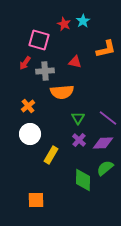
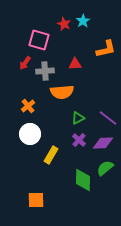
red triangle: moved 2 px down; rotated 16 degrees counterclockwise
green triangle: rotated 32 degrees clockwise
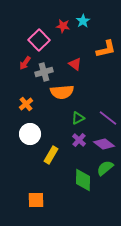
red star: moved 1 px left, 2 px down; rotated 16 degrees counterclockwise
pink square: rotated 30 degrees clockwise
red triangle: rotated 40 degrees clockwise
gray cross: moved 1 px left, 1 px down; rotated 12 degrees counterclockwise
orange cross: moved 2 px left, 2 px up
purple diamond: moved 1 px right, 1 px down; rotated 40 degrees clockwise
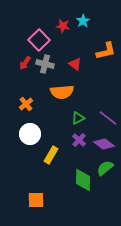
orange L-shape: moved 2 px down
gray cross: moved 1 px right, 8 px up; rotated 30 degrees clockwise
